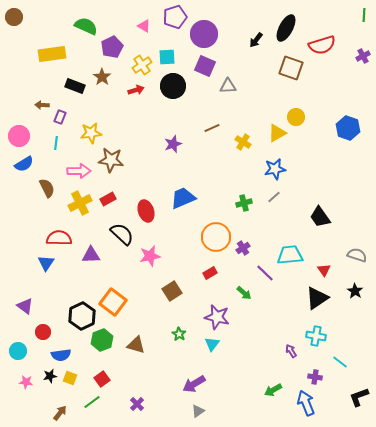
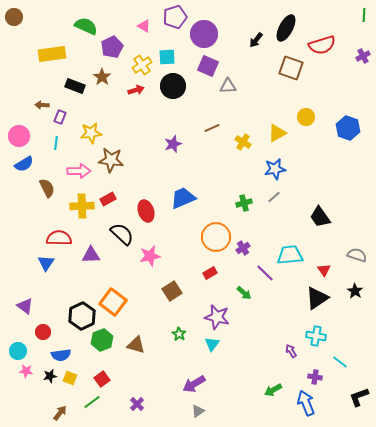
purple square at (205, 66): moved 3 px right
yellow circle at (296, 117): moved 10 px right
yellow cross at (80, 203): moved 2 px right, 3 px down; rotated 25 degrees clockwise
pink star at (26, 382): moved 11 px up
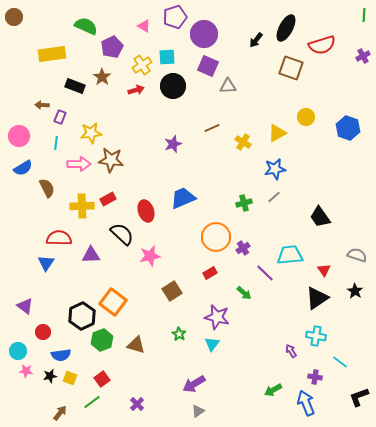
blue semicircle at (24, 164): moved 1 px left, 4 px down
pink arrow at (79, 171): moved 7 px up
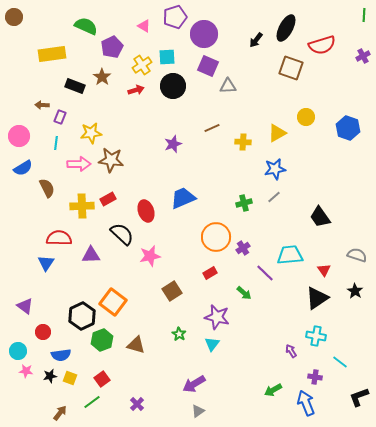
yellow cross at (243, 142): rotated 28 degrees counterclockwise
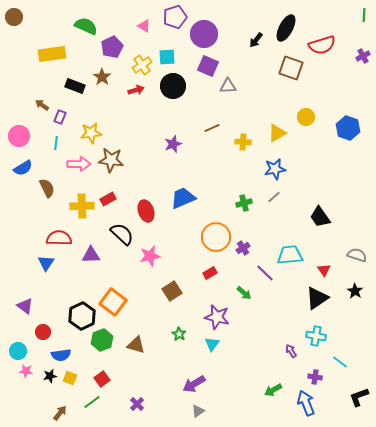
brown arrow at (42, 105): rotated 32 degrees clockwise
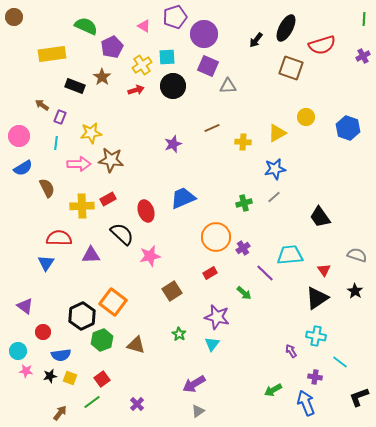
green line at (364, 15): moved 4 px down
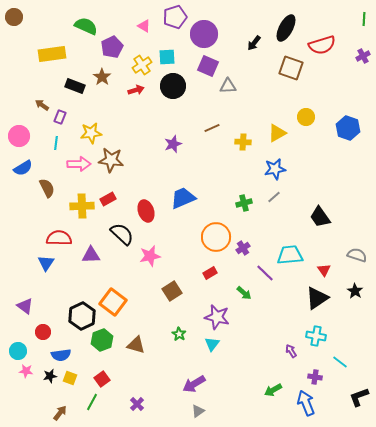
black arrow at (256, 40): moved 2 px left, 3 px down
green line at (92, 402): rotated 24 degrees counterclockwise
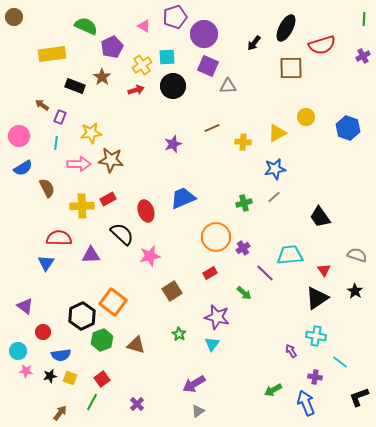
brown square at (291, 68): rotated 20 degrees counterclockwise
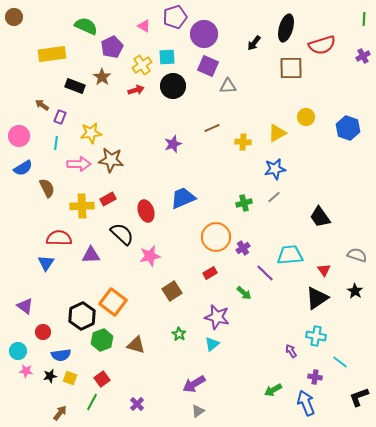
black ellipse at (286, 28): rotated 12 degrees counterclockwise
cyan triangle at (212, 344): rotated 14 degrees clockwise
